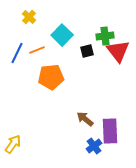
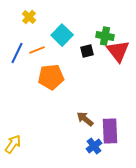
green cross: rotated 18 degrees clockwise
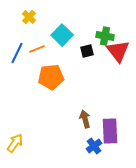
orange line: moved 1 px up
brown arrow: rotated 36 degrees clockwise
yellow arrow: moved 2 px right, 1 px up
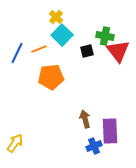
yellow cross: moved 27 px right
orange line: moved 2 px right
blue cross: rotated 14 degrees clockwise
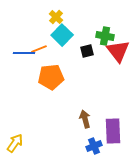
blue line: moved 7 px right; rotated 65 degrees clockwise
purple rectangle: moved 3 px right
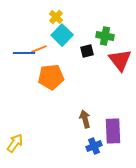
red triangle: moved 2 px right, 9 px down
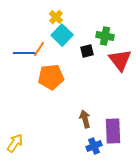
orange line: rotated 35 degrees counterclockwise
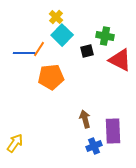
red triangle: rotated 25 degrees counterclockwise
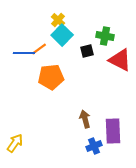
yellow cross: moved 2 px right, 3 px down
orange line: rotated 21 degrees clockwise
